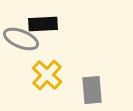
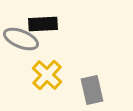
gray rectangle: rotated 8 degrees counterclockwise
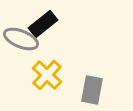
black rectangle: rotated 36 degrees counterclockwise
gray rectangle: rotated 24 degrees clockwise
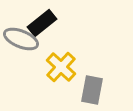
black rectangle: moved 1 px left, 1 px up
yellow cross: moved 14 px right, 8 px up
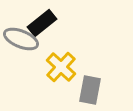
gray rectangle: moved 2 px left
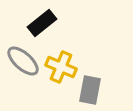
gray ellipse: moved 2 px right, 22 px down; rotated 20 degrees clockwise
yellow cross: rotated 20 degrees counterclockwise
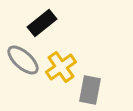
gray ellipse: moved 1 px up
yellow cross: rotated 32 degrees clockwise
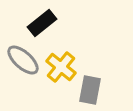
yellow cross: rotated 16 degrees counterclockwise
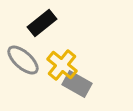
yellow cross: moved 1 px right, 2 px up
gray rectangle: moved 13 px left, 6 px up; rotated 72 degrees counterclockwise
